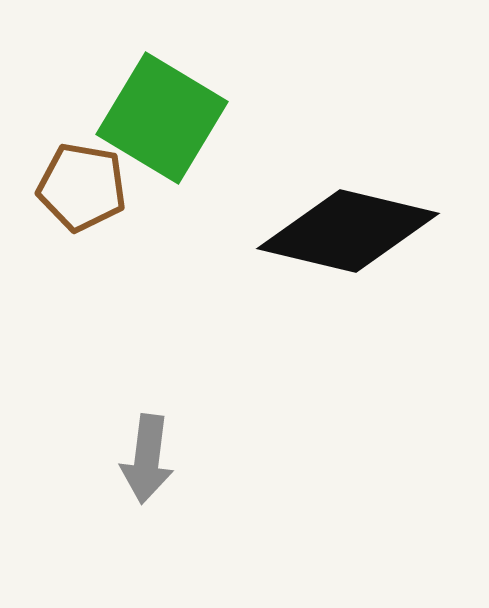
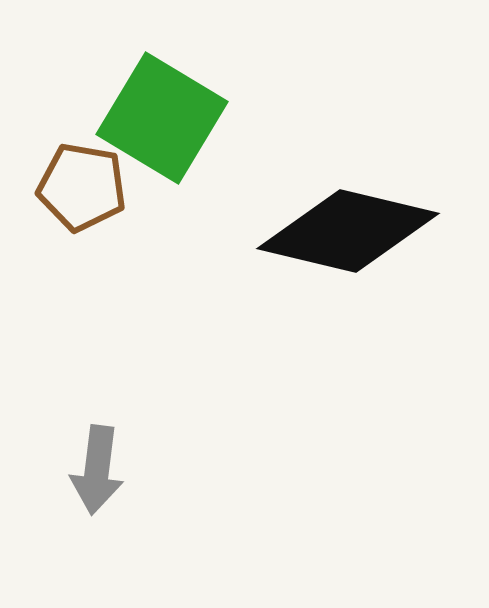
gray arrow: moved 50 px left, 11 px down
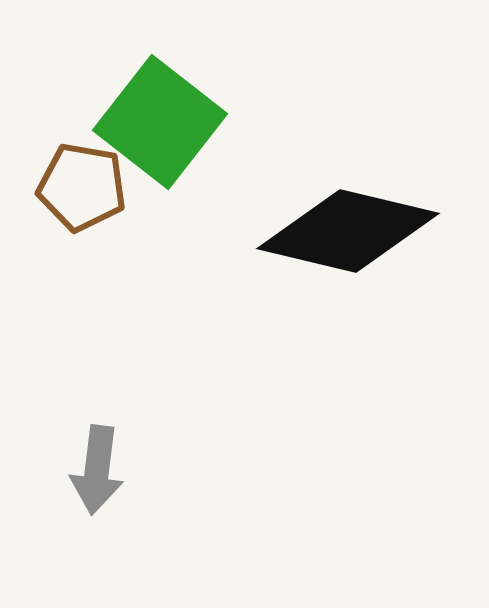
green square: moved 2 px left, 4 px down; rotated 7 degrees clockwise
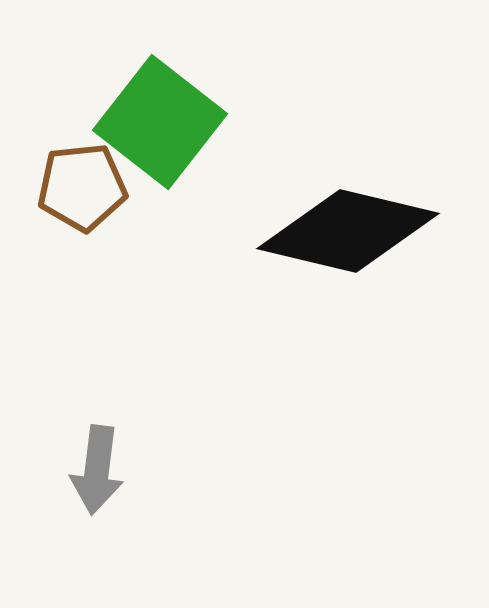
brown pentagon: rotated 16 degrees counterclockwise
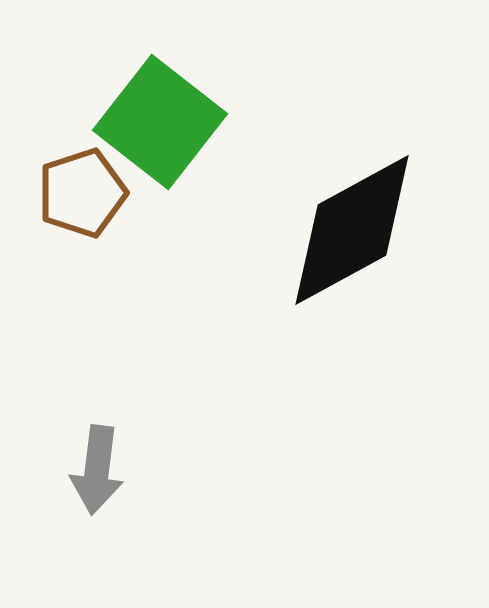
brown pentagon: moved 6 px down; rotated 12 degrees counterclockwise
black diamond: moved 4 px right, 1 px up; rotated 42 degrees counterclockwise
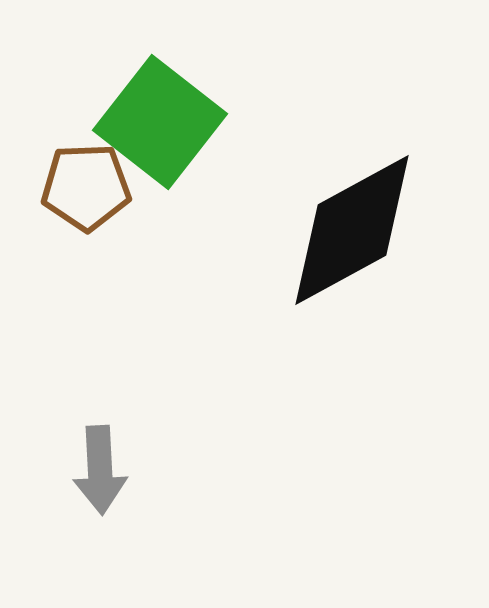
brown pentagon: moved 4 px right, 6 px up; rotated 16 degrees clockwise
gray arrow: moved 3 px right; rotated 10 degrees counterclockwise
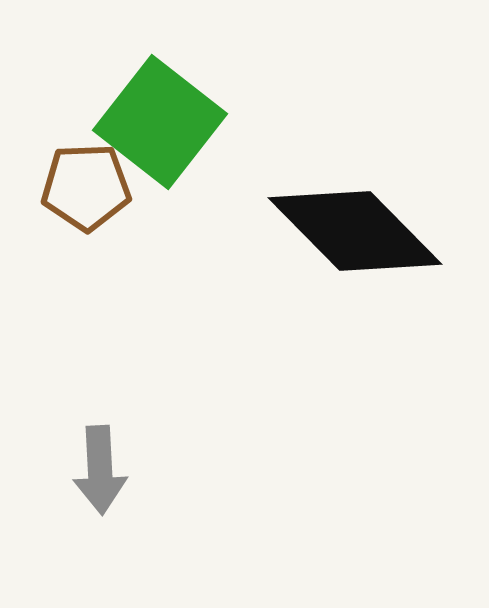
black diamond: moved 3 px right, 1 px down; rotated 74 degrees clockwise
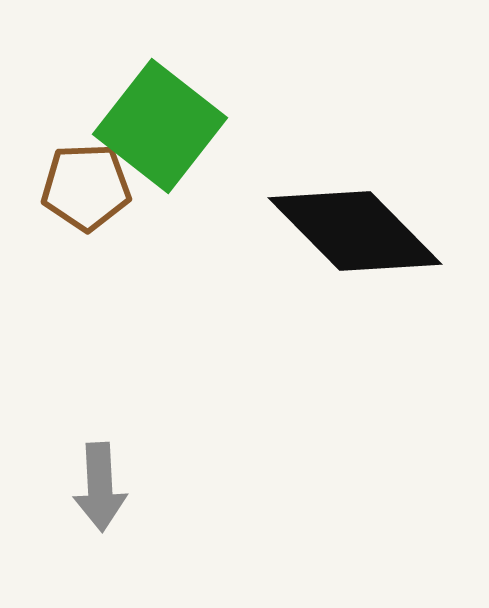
green square: moved 4 px down
gray arrow: moved 17 px down
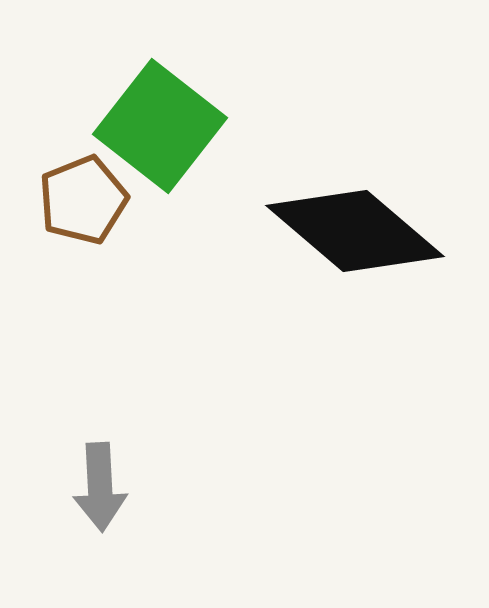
brown pentagon: moved 3 px left, 13 px down; rotated 20 degrees counterclockwise
black diamond: rotated 5 degrees counterclockwise
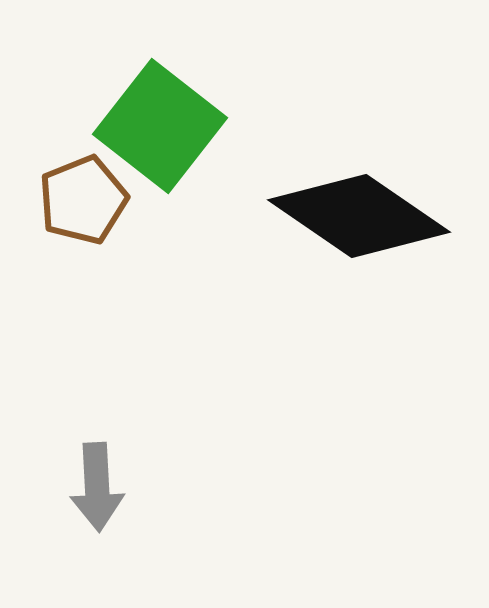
black diamond: moved 4 px right, 15 px up; rotated 6 degrees counterclockwise
gray arrow: moved 3 px left
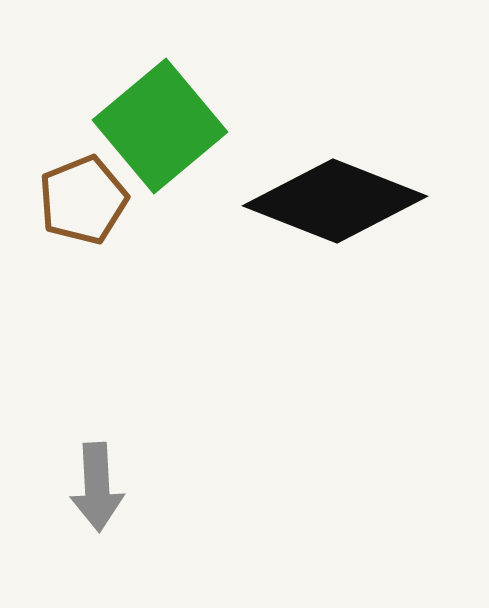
green square: rotated 12 degrees clockwise
black diamond: moved 24 px left, 15 px up; rotated 13 degrees counterclockwise
